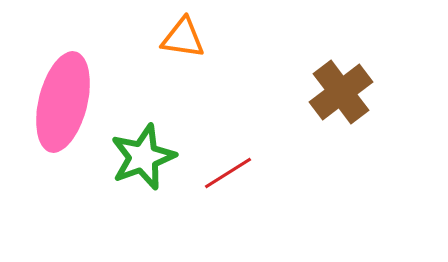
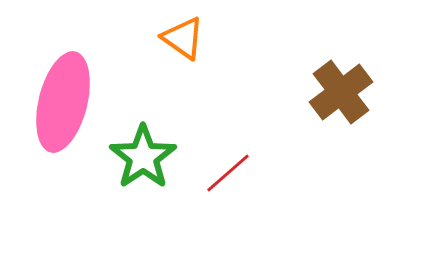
orange triangle: rotated 27 degrees clockwise
green star: rotated 14 degrees counterclockwise
red line: rotated 9 degrees counterclockwise
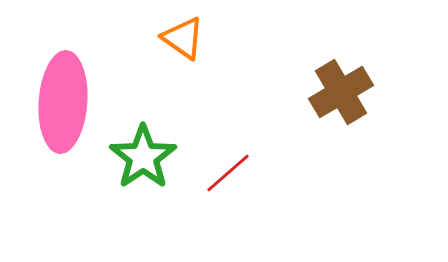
brown cross: rotated 6 degrees clockwise
pink ellipse: rotated 10 degrees counterclockwise
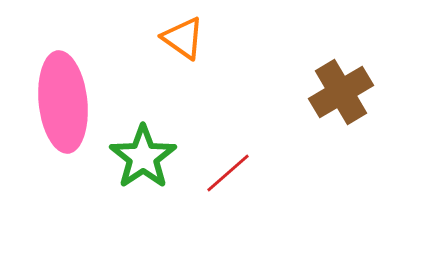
pink ellipse: rotated 10 degrees counterclockwise
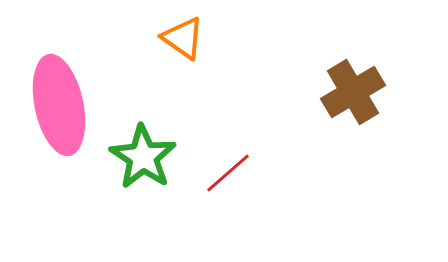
brown cross: moved 12 px right
pink ellipse: moved 4 px left, 3 px down; rotated 6 degrees counterclockwise
green star: rotated 4 degrees counterclockwise
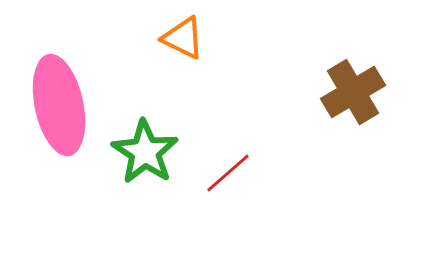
orange triangle: rotated 9 degrees counterclockwise
green star: moved 2 px right, 5 px up
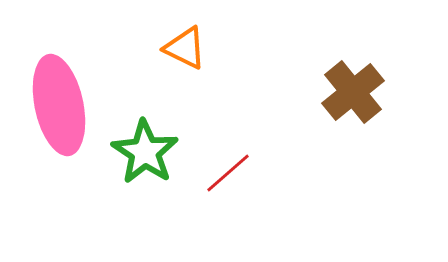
orange triangle: moved 2 px right, 10 px down
brown cross: rotated 8 degrees counterclockwise
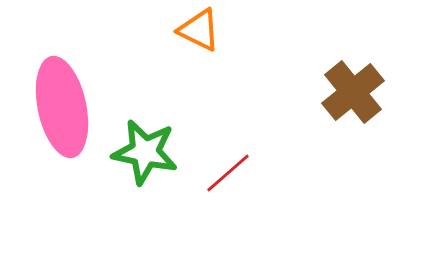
orange triangle: moved 14 px right, 18 px up
pink ellipse: moved 3 px right, 2 px down
green star: rotated 22 degrees counterclockwise
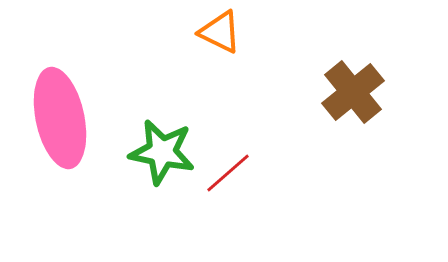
orange triangle: moved 21 px right, 2 px down
pink ellipse: moved 2 px left, 11 px down
green star: moved 17 px right
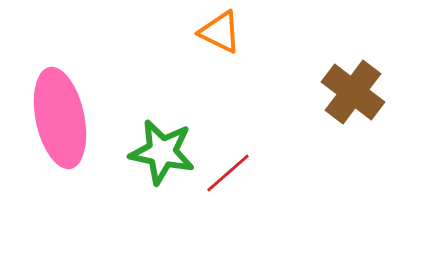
brown cross: rotated 14 degrees counterclockwise
